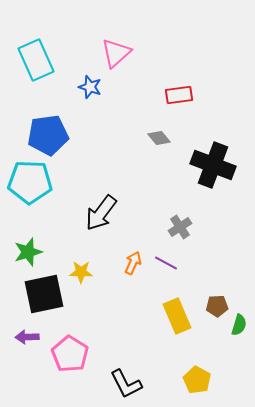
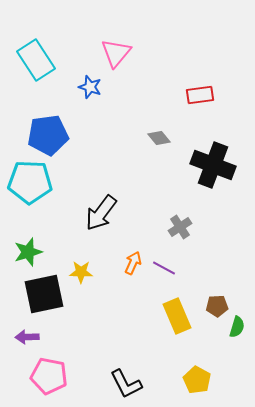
pink triangle: rotated 8 degrees counterclockwise
cyan rectangle: rotated 9 degrees counterclockwise
red rectangle: moved 21 px right
purple line: moved 2 px left, 5 px down
green semicircle: moved 2 px left, 2 px down
pink pentagon: moved 21 px left, 22 px down; rotated 21 degrees counterclockwise
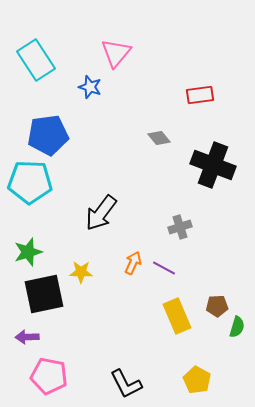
gray cross: rotated 15 degrees clockwise
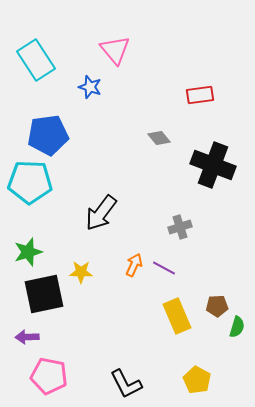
pink triangle: moved 1 px left, 3 px up; rotated 20 degrees counterclockwise
orange arrow: moved 1 px right, 2 px down
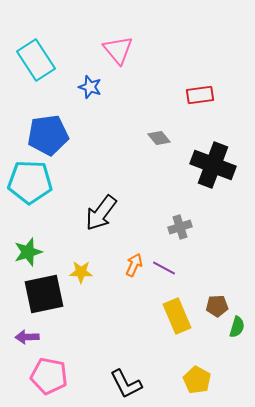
pink triangle: moved 3 px right
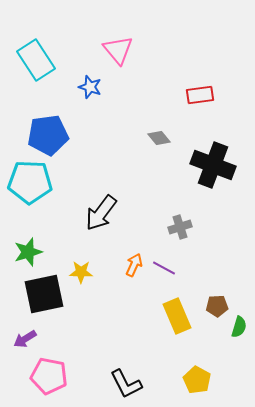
green semicircle: moved 2 px right
purple arrow: moved 2 px left, 2 px down; rotated 30 degrees counterclockwise
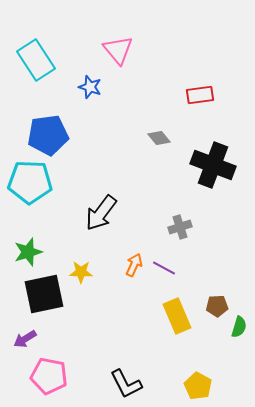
yellow pentagon: moved 1 px right, 6 px down
